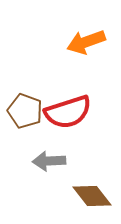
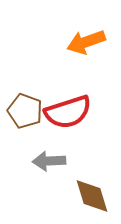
brown diamond: rotated 21 degrees clockwise
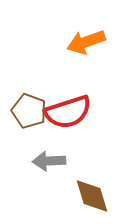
brown pentagon: moved 4 px right
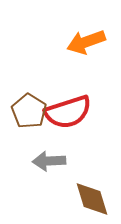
brown pentagon: rotated 12 degrees clockwise
brown diamond: moved 3 px down
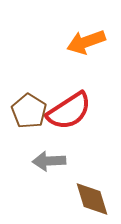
red semicircle: moved 1 px right, 1 px up; rotated 15 degrees counterclockwise
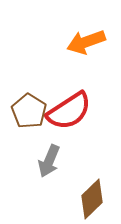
gray arrow: rotated 64 degrees counterclockwise
brown diamond: rotated 63 degrees clockwise
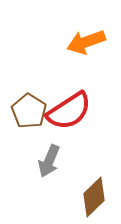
brown diamond: moved 2 px right, 2 px up
